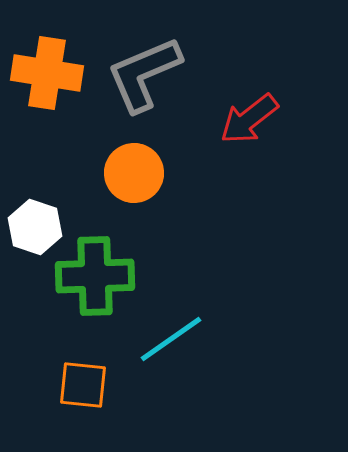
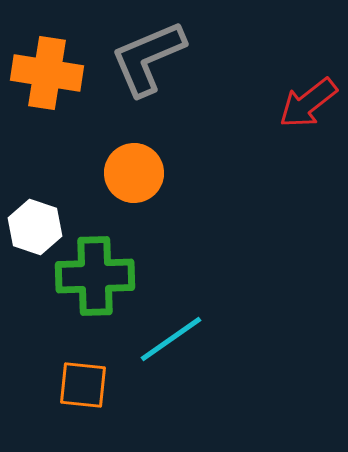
gray L-shape: moved 4 px right, 16 px up
red arrow: moved 59 px right, 16 px up
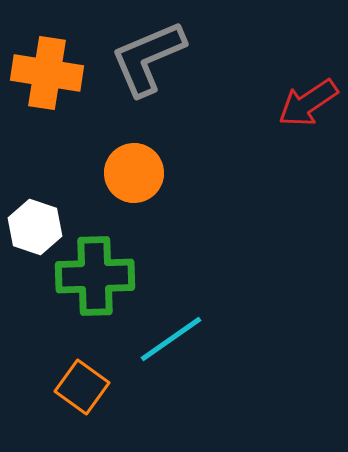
red arrow: rotated 4 degrees clockwise
orange square: moved 1 px left, 2 px down; rotated 30 degrees clockwise
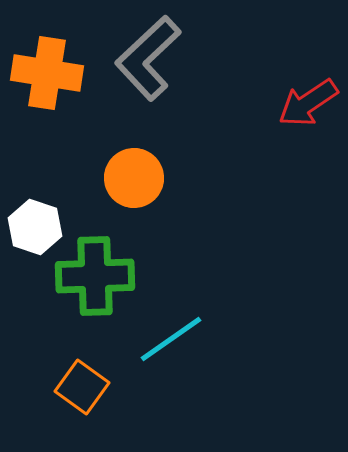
gray L-shape: rotated 20 degrees counterclockwise
orange circle: moved 5 px down
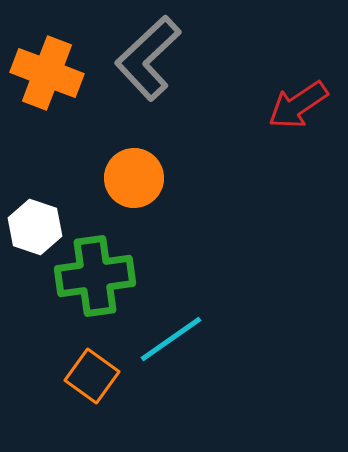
orange cross: rotated 12 degrees clockwise
red arrow: moved 10 px left, 2 px down
green cross: rotated 6 degrees counterclockwise
orange square: moved 10 px right, 11 px up
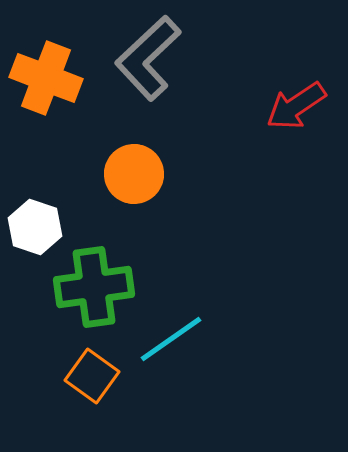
orange cross: moved 1 px left, 5 px down
red arrow: moved 2 px left, 1 px down
orange circle: moved 4 px up
green cross: moved 1 px left, 11 px down
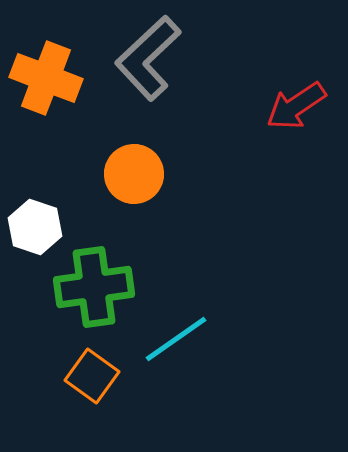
cyan line: moved 5 px right
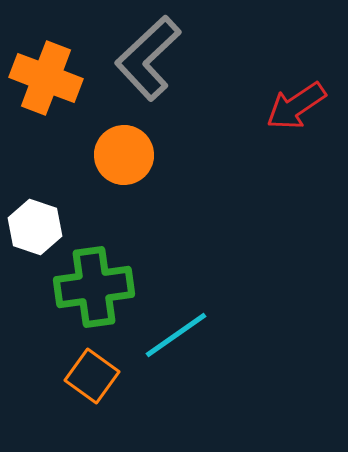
orange circle: moved 10 px left, 19 px up
cyan line: moved 4 px up
